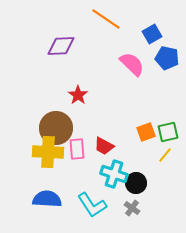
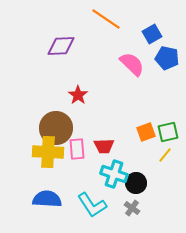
red trapezoid: rotated 30 degrees counterclockwise
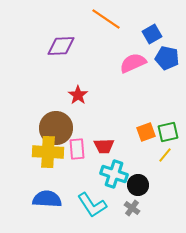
pink semicircle: moved 1 px right, 1 px up; rotated 68 degrees counterclockwise
black circle: moved 2 px right, 2 px down
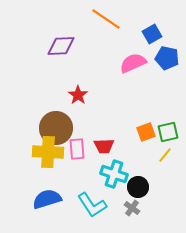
black circle: moved 2 px down
blue semicircle: rotated 20 degrees counterclockwise
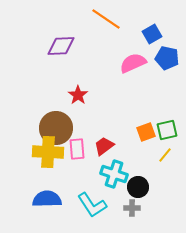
green square: moved 1 px left, 2 px up
red trapezoid: rotated 145 degrees clockwise
blue semicircle: rotated 16 degrees clockwise
gray cross: rotated 35 degrees counterclockwise
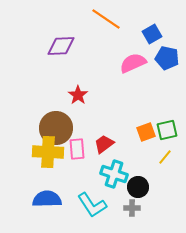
red trapezoid: moved 2 px up
yellow line: moved 2 px down
